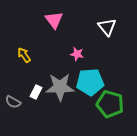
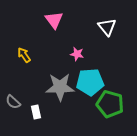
white rectangle: moved 20 px down; rotated 40 degrees counterclockwise
gray semicircle: rotated 14 degrees clockwise
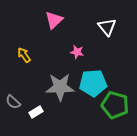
pink triangle: rotated 24 degrees clockwise
pink star: moved 2 px up
cyan pentagon: moved 3 px right, 1 px down
green pentagon: moved 5 px right, 1 px down
white rectangle: rotated 72 degrees clockwise
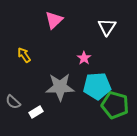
white triangle: rotated 12 degrees clockwise
pink star: moved 7 px right, 6 px down; rotated 24 degrees clockwise
cyan pentagon: moved 4 px right, 3 px down
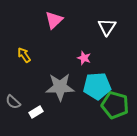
pink star: rotated 16 degrees counterclockwise
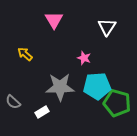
pink triangle: rotated 18 degrees counterclockwise
yellow arrow: moved 1 px right, 1 px up; rotated 14 degrees counterclockwise
green pentagon: moved 2 px right, 2 px up
white rectangle: moved 6 px right
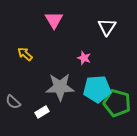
cyan pentagon: moved 3 px down
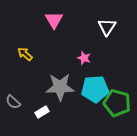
cyan pentagon: moved 2 px left
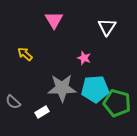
gray star: moved 2 px right, 1 px down
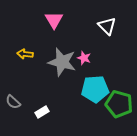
white triangle: moved 1 px up; rotated 18 degrees counterclockwise
yellow arrow: rotated 35 degrees counterclockwise
gray star: moved 26 px up; rotated 16 degrees clockwise
green pentagon: moved 2 px right, 1 px down
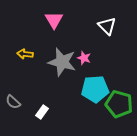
white rectangle: rotated 24 degrees counterclockwise
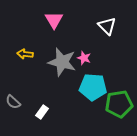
cyan pentagon: moved 2 px left, 2 px up; rotated 8 degrees clockwise
green pentagon: rotated 24 degrees counterclockwise
